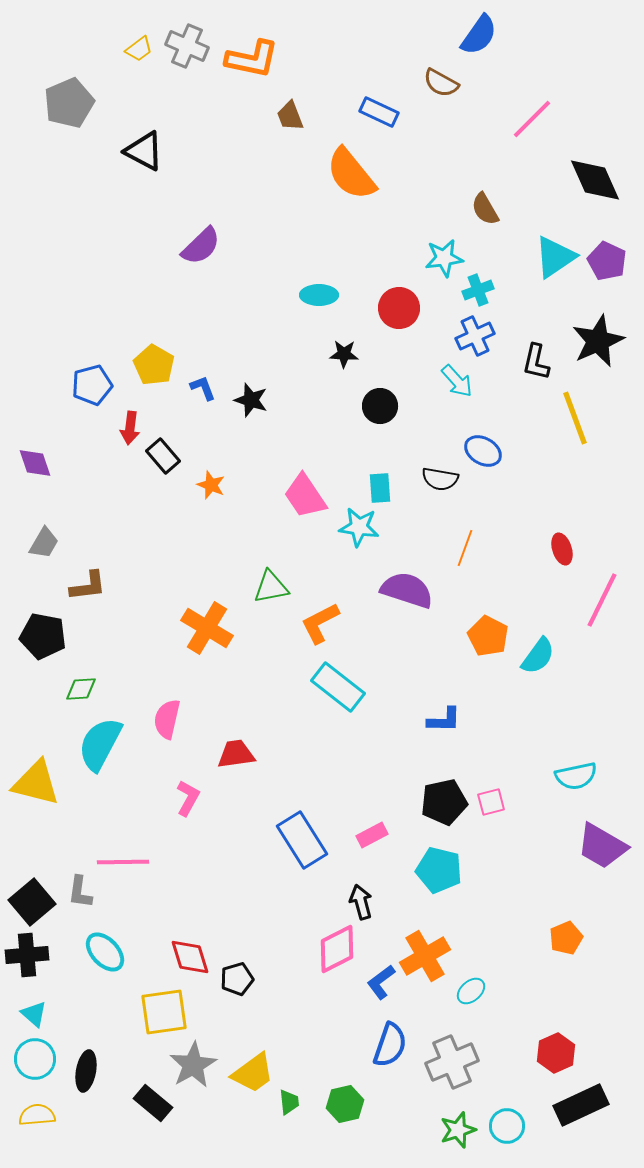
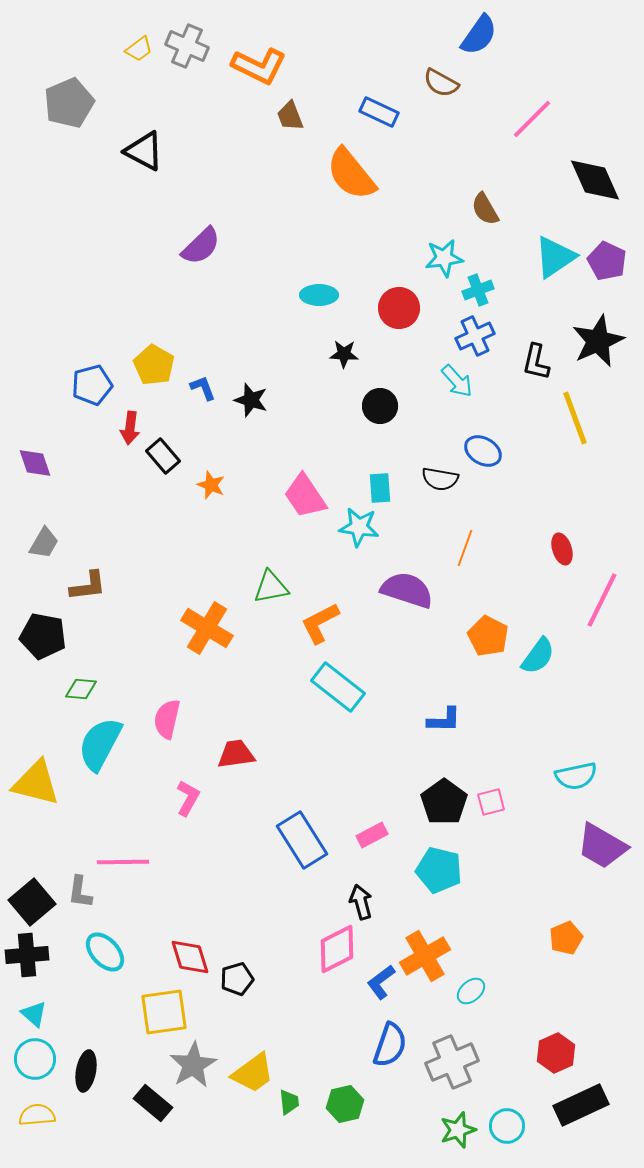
orange L-shape at (252, 59): moved 7 px right, 7 px down; rotated 14 degrees clockwise
green diamond at (81, 689): rotated 8 degrees clockwise
black pentagon at (444, 802): rotated 24 degrees counterclockwise
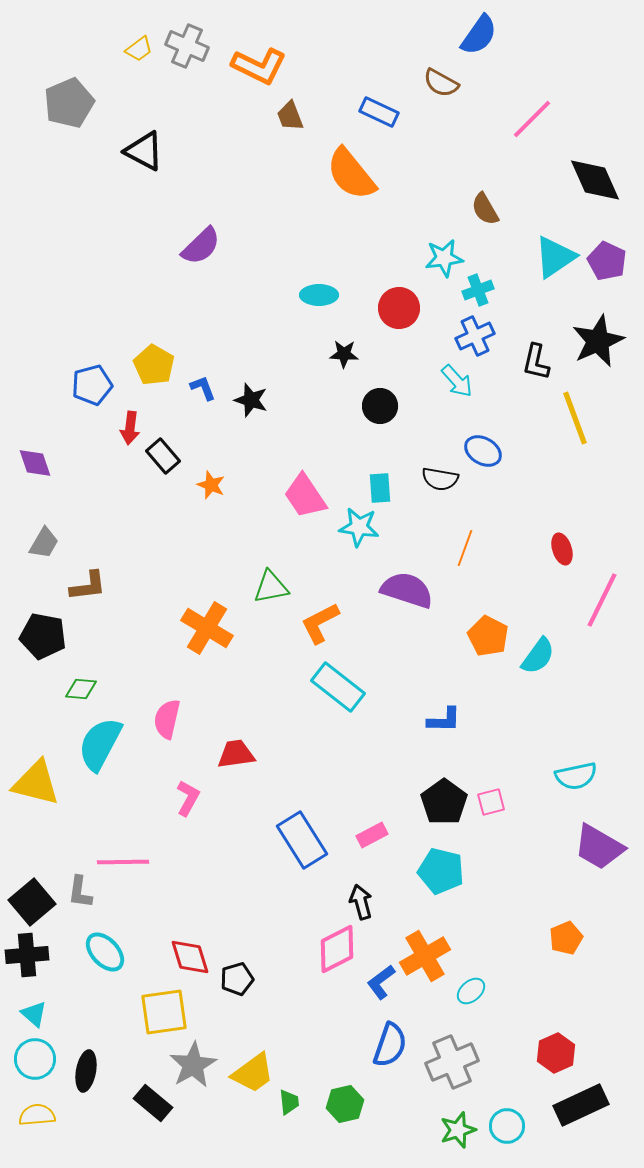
purple trapezoid at (602, 846): moved 3 px left, 1 px down
cyan pentagon at (439, 870): moved 2 px right, 1 px down
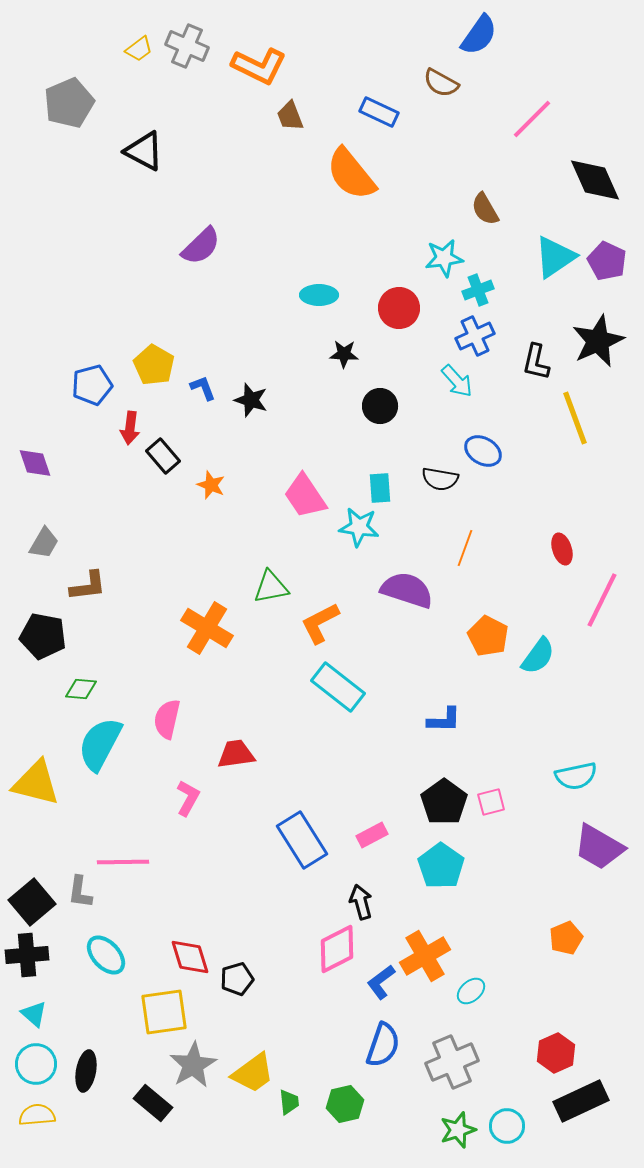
cyan pentagon at (441, 871): moved 5 px up; rotated 21 degrees clockwise
cyan ellipse at (105, 952): moved 1 px right, 3 px down
blue semicircle at (390, 1045): moved 7 px left
cyan circle at (35, 1059): moved 1 px right, 5 px down
black rectangle at (581, 1105): moved 4 px up
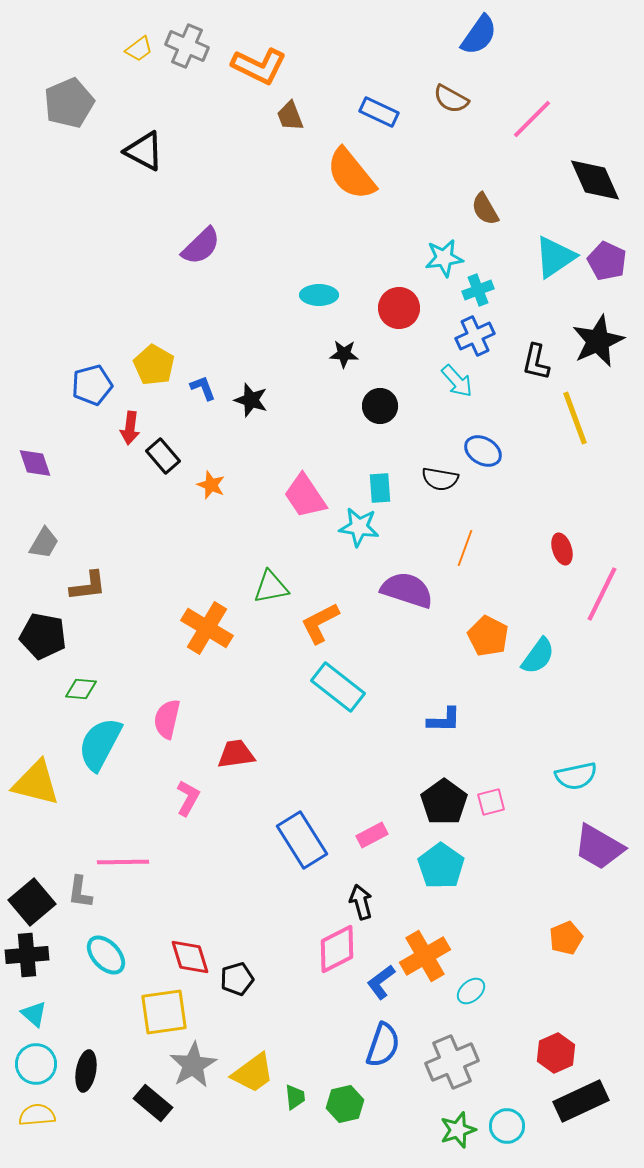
brown semicircle at (441, 83): moved 10 px right, 16 px down
pink line at (602, 600): moved 6 px up
green trapezoid at (289, 1102): moved 6 px right, 5 px up
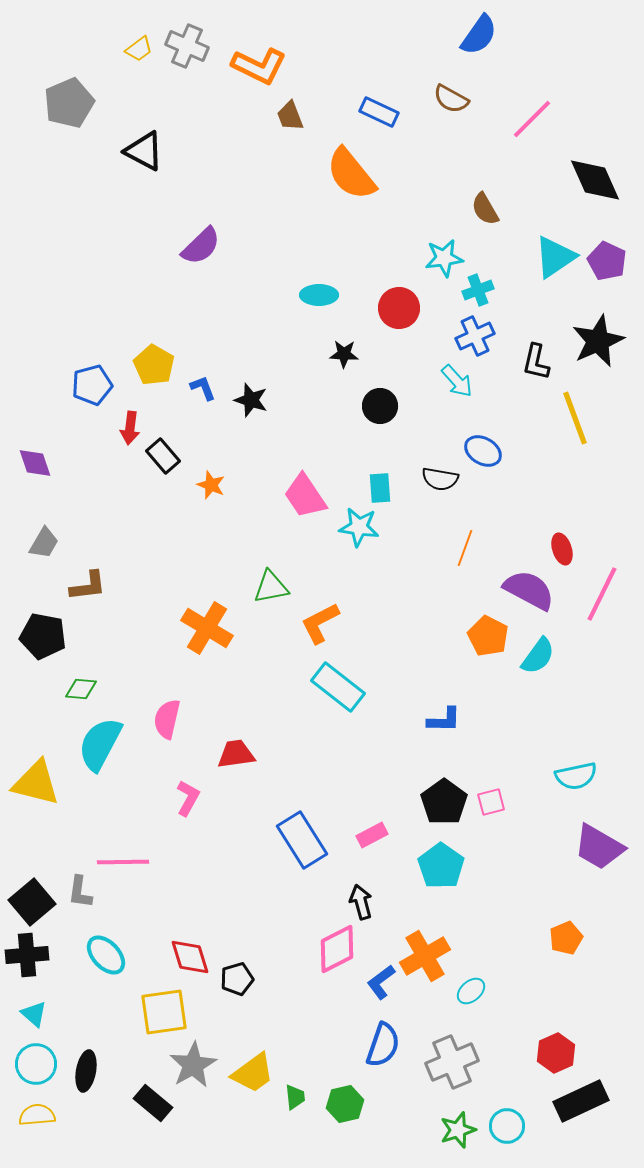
purple semicircle at (407, 590): moved 122 px right; rotated 10 degrees clockwise
